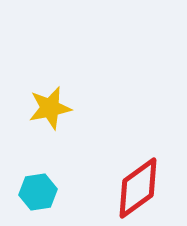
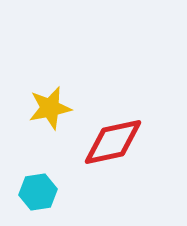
red diamond: moved 25 px left, 46 px up; rotated 24 degrees clockwise
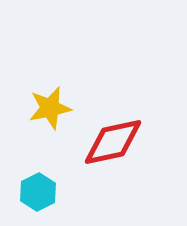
cyan hexagon: rotated 18 degrees counterclockwise
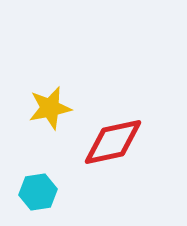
cyan hexagon: rotated 18 degrees clockwise
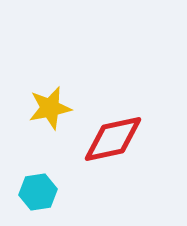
red diamond: moved 3 px up
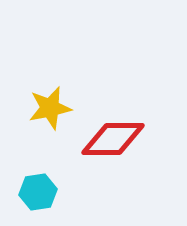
red diamond: rotated 12 degrees clockwise
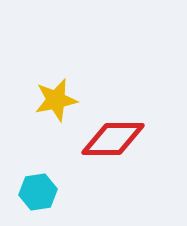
yellow star: moved 6 px right, 8 px up
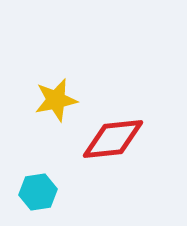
red diamond: rotated 6 degrees counterclockwise
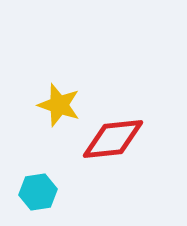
yellow star: moved 3 px right, 5 px down; rotated 30 degrees clockwise
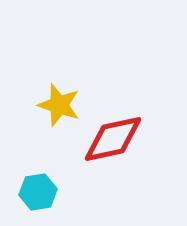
red diamond: rotated 6 degrees counterclockwise
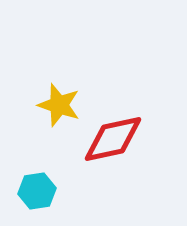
cyan hexagon: moved 1 px left, 1 px up
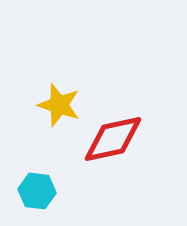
cyan hexagon: rotated 15 degrees clockwise
